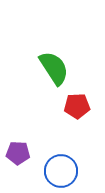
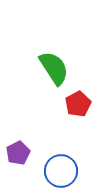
red pentagon: moved 1 px right, 2 px up; rotated 25 degrees counterclockwise
purple pentagon: rotated 30 degrees counterclockwise
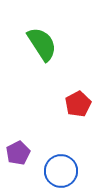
green semicircle: moved 12 px left, 24 px up
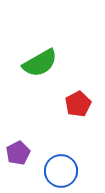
green semicircle: moved 2 px left, 19 px down; rotated 93 degrees clockwise
